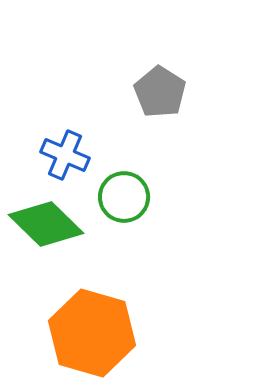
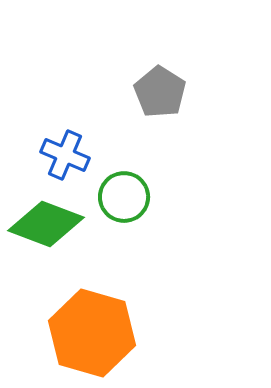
green diamond: rotated 24 degrees counterclockwise
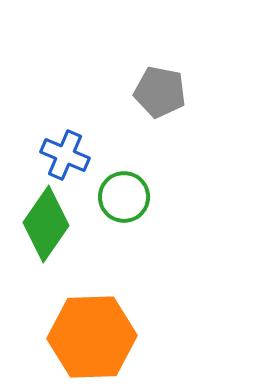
gray pentagon: rotated 21 degrees counterclockwise
green diamond: rotated 76 degrees counterclockwise
orange hexagon: moved 4 px down; rotated 18 degrees counterclockwise
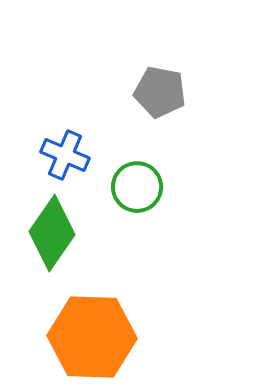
green circle: moved 13 px right, 10 px up
green diamond: moved 6 px right, 9 px down
orange hexagon: rotated 4 degrees clockwise
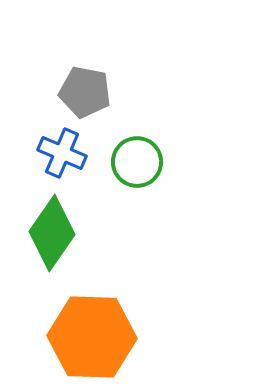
gray pentagon: moved 75 px left
blue cross: moved 3 px left, 2 px up
green circle: moved 25 px up
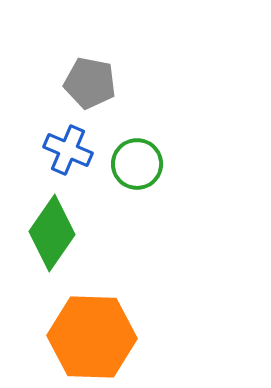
gray pentagon: moved 5 px right, 9 px up
blue cross: moved 6 px right, 3 px up
green circle: moved 2 px down
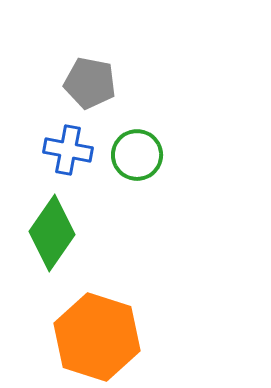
blue cross: rotated 12 degrees counterclockwise
green circle: moved 9 px up
orange hexagon: moved 5 px right; rotated 16 degrees clockwise
